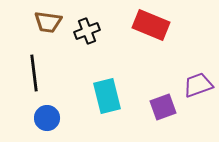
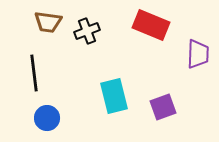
purple trapezoid: moved 31 px up; rotated 112 degrees clockwise
cyan rectangle: moved 7 px right
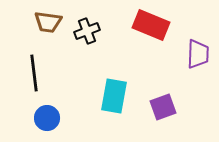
cyan rectangle: rotated 24 degrees clockwise
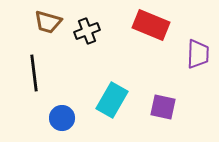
brown trapezoid: rotated 8 degrees clockwise
cyan rectangle: moved 2 px left, 4 px down; rotated 20 degrees clockwise
purple square: rotated 32 degrees clockwise
blue circle: moved 15 px right
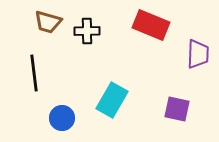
black cross: rotated 20 degrees clockwise
purple square: moved 14 px right, 2 px down
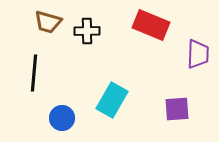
black line: rotated 12 degrees clockwise
purple square: rotated 16 degrees counterclockwise
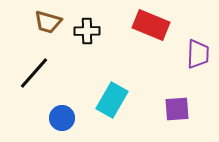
black line: rotated 36 degrees clockwise
